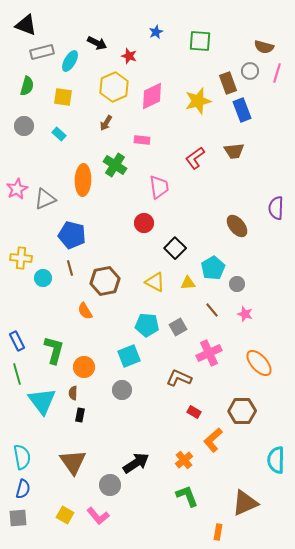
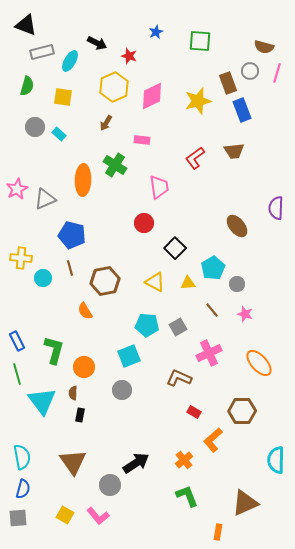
gray circle at (24, 126): moved 11 px right, 1 px down
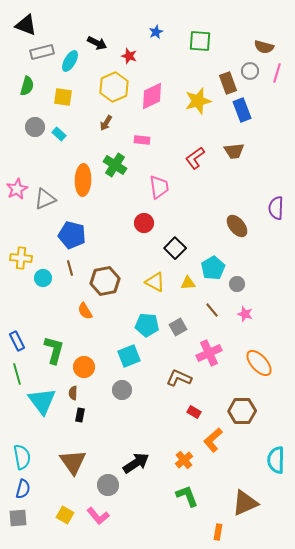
gray circle at (110, 485): moved 2 px left
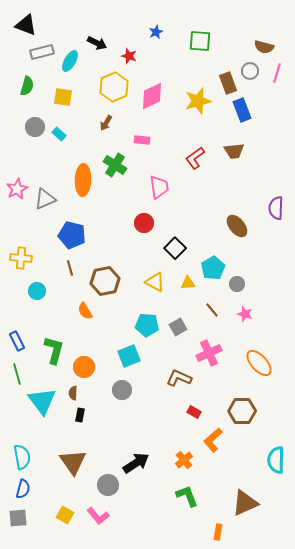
cyan circle at (43, 278): moved 6 px left, 13 px down
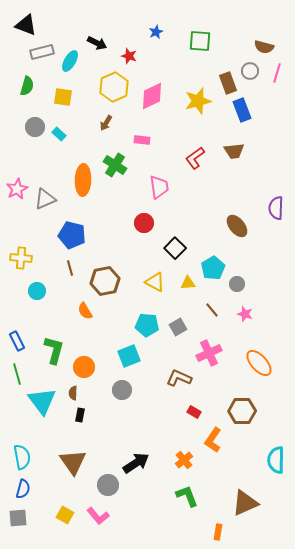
orange L-shape at (213, 440): rotated 15 degrees counterclockwise
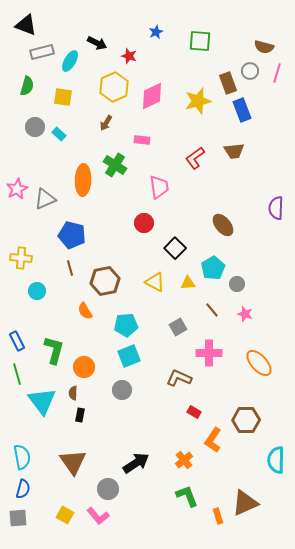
brown ellipse at (237, 226): moved 14 px left, 1 px up
cyan pentagon at (147, 325): moved 21 px left; rotated 10 degrees counterclockwise
pink cross at (209, 353): rotated 25 degrees clockwise
brown hexagon at (242, 411): moved 4 px right, 9 px down
gray circle at (108, 485): moved 4 px down
orange rectangle at (218, 532): moved 16 px up; rotated 28 degrees counterclockwise
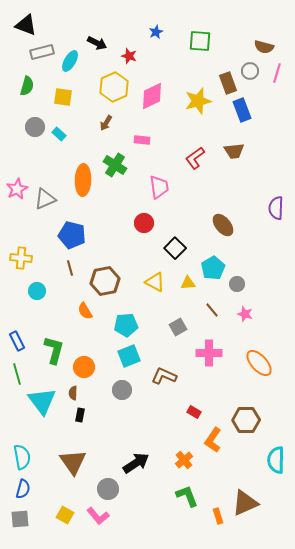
brown L-shape at (179, 378): moved 15 px left, 2 px up
gray square at (18, 518): moved 2 px right, 1 px down
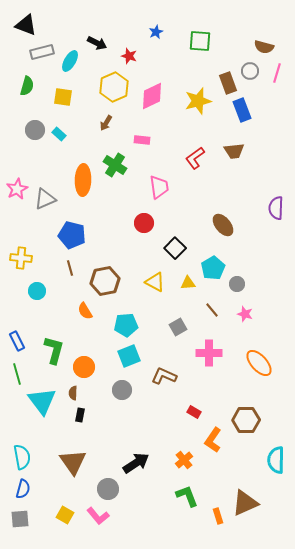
gray circle at (35, 127): moved 3 px down
